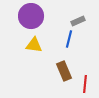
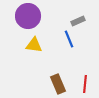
purple circle: moved 3 px left
blue line: rotated 36 degrees counterclockwise
brown rectangle: moved 6 px left, 13 px down
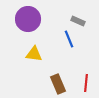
purple circle: moved 3 px down
gray rectangle: rotated 48 degrees clockwise
yellow triangle: moved 9 px down
red line: moved 1 px right, 1 px up
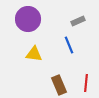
gray rectangle: rotated 48 degrees counterclockwise
blue line: moved 6 px down
brown rectangle: moved 1 px right, 1 px down
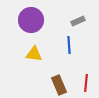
purple circle: moved 3 px right, 1 px down
blue line: rotated 18 degrees clockwise
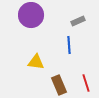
purple circle: moved 5 px up
yellow triangle: moved 2 px right, 8 px down
red line: rotated 24 degrees counterclockwise
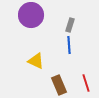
gray rectangle: moved 8 px left, 4 px down; rotated 48 degrees counterclockwise
yellow triangle: moved 1 px up; rotated 18 degrees clockwise
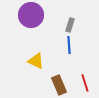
red line: moved 1 px left
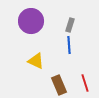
purple circle: moved 6 px down
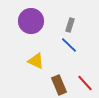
blue line: rotated 42 degrees counterclockwise
red line: rotated 24 degrees counterclockwise
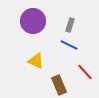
purple circle: moved 2 px right
blue line: rotated 18 degrees counterclockwise
red line: moved 11 px up
